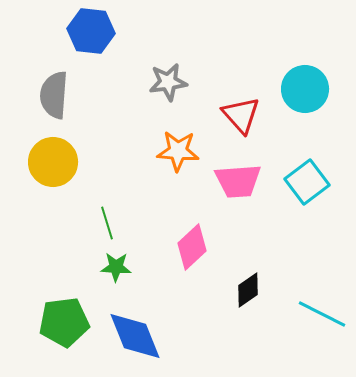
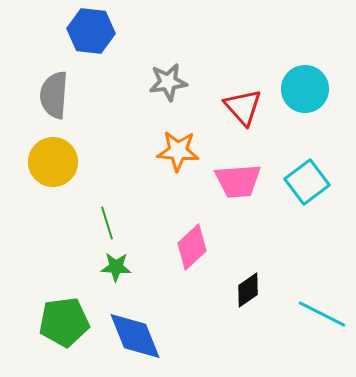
red triangle: moved 2 px right, 8 px up
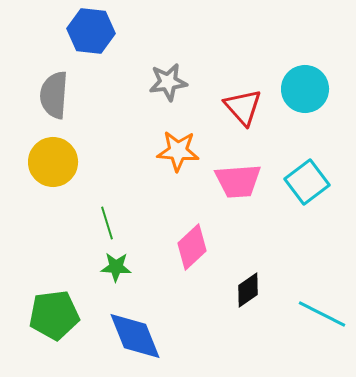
green pentagon: moved 10 px left, 7 px up
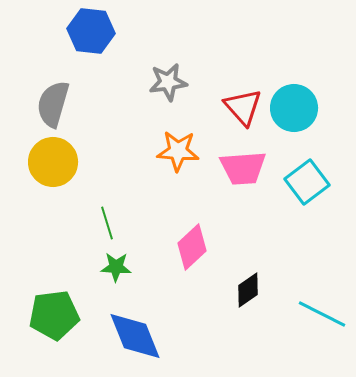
cyan circle: moved 11 px left, 19 px down
gray semicircle: moved 1 px left, 9 px down; rotated 12 degrees clockwise
pink trapezoid: moved 5 px right, 13 px up
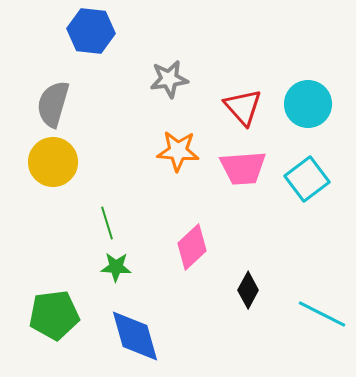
gray star: moved 1 px right, 3 px up
cyan circle: moved 14 px right, 4 px up
cyan square: moved 3 px up
black diamond: rotated 27 degrees counterclockwise
blue diamond: rotated 6 degrees clockwise
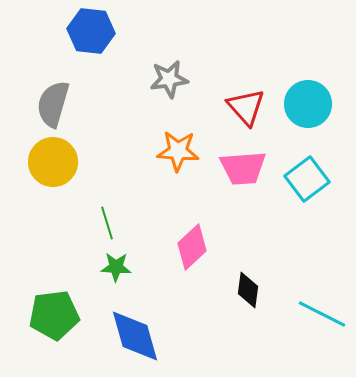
red triangle: moved 3 px right
black diamond: rotated 21 degrees counterclockwise
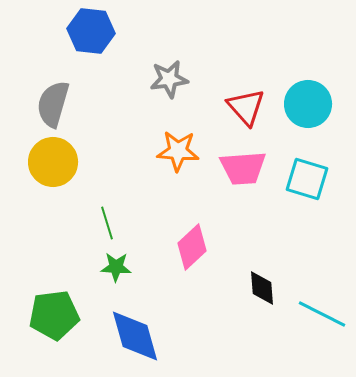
cyan square: rotated 36 degrees counterclockwise
black diamond: moved 14 px right, 2 px up; rotated 12 degrees counterclockwise
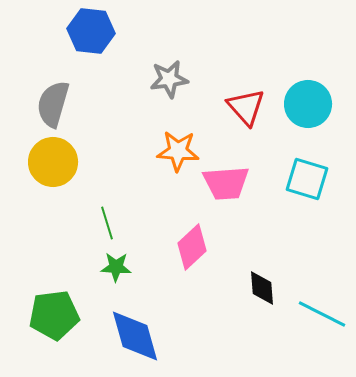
pink trapezoid: moved 17 px left, 15 px down
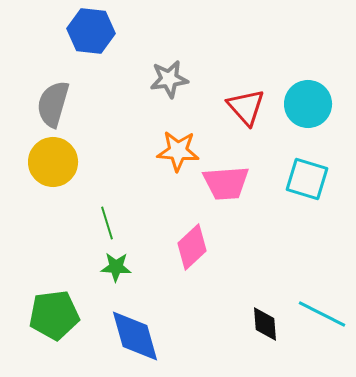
black diamond: moved 3 px right, 36 px down
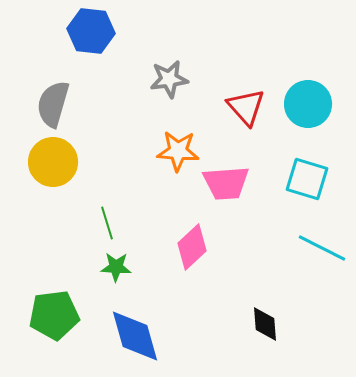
cyan line: moved 66 px up
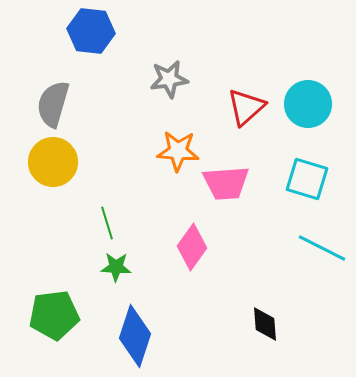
red triangle: rotated 30 degrees clockwise
pink diamond: rotated 12 degrees counterclockwise
blue diamond: rotated 34 degrees clockwise
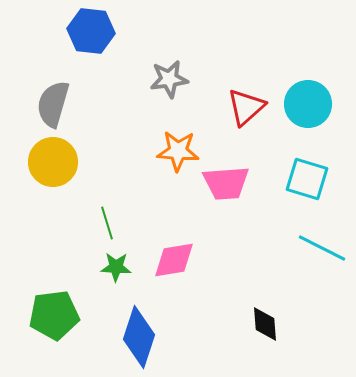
pink diamond: moved 18 px left, 13 px down; rotated 45 degrees clockwise
blue diamond: moved 4 px right, 1 px down
